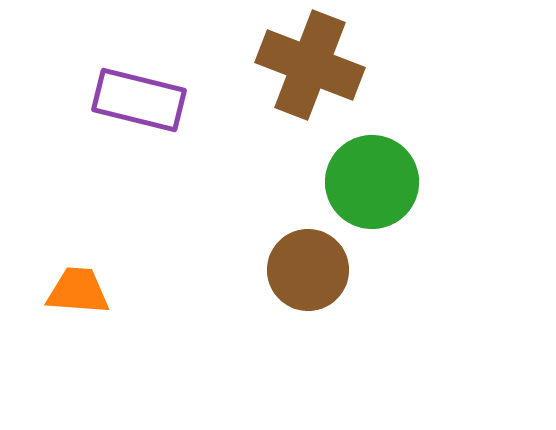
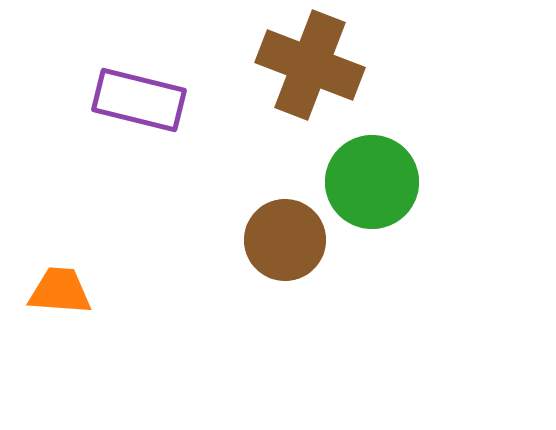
brown circle: moved 23 px left, 30 px up
orange trapezoid: moved 18 px left
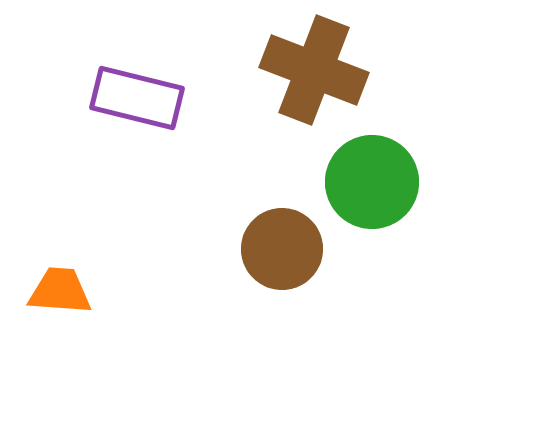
brown cross: moved 4 px right, 5 px down
purple rectangle: moved 2 px left, 2 px up
brown circle: moved 3 px left, 9 px down
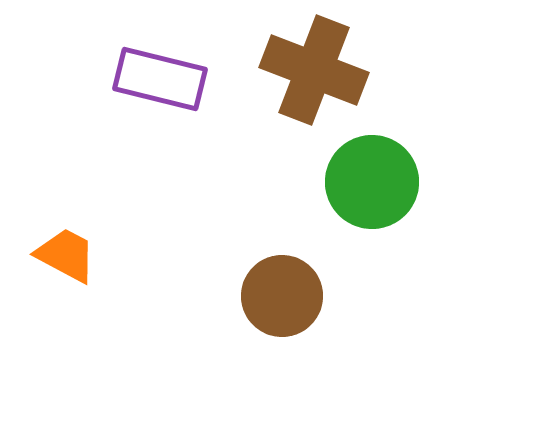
purple rectangle: moved 23 px right, 19 px up
brown circle: moved 47 px down
orange trapezoid: moved 6 px right, 36 px up; rotated 24 degrees clockwise
